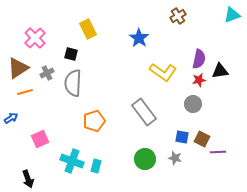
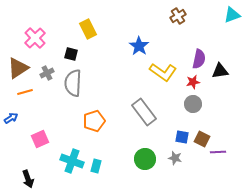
blue star: moved 8 px down
red star: moved 6 px left, 2 px down
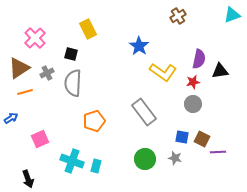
brown triangle: moved 1 px right
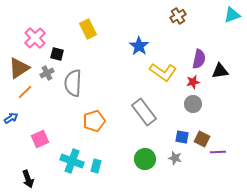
black square: moved 14 px left
orange line: rotated 28 degrees counterclockwise
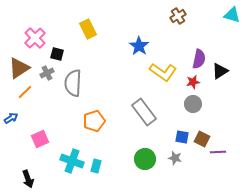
cyan triangle: rotated 36 degrees clockwise
black triangle: rotated 24 degrees counterclockwise
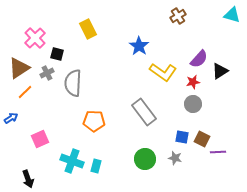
purple semicircle: rotated 30 degrees clockwise
orange pentagon: rotated 20 degrees clockwise
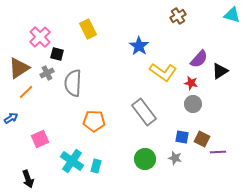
pink cross: moved 5 px right, 1 px up
red star: moved 2 px left, 1 px down; rotated 24 degrees clockwise
orange line: moved 1 px right
cyan cross: rotated 15 degrees clockwise
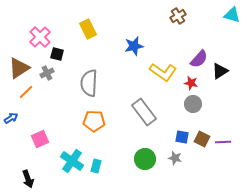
blue star: moved 5 px left; rotated 24 degrees clockwise
gray semicircle: moved 16 px right
purple line: moved 5 px right, 10 px up
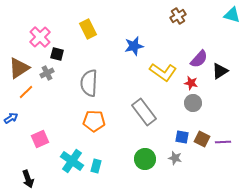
gray circle: moved 1 px up
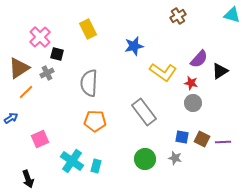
orange pentagon: moved 1 px right
